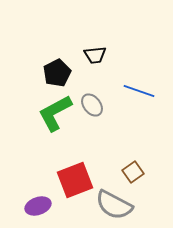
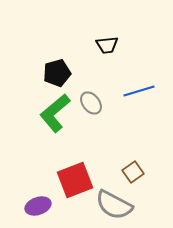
black trapezoid: moved 12 px right, 10 px up
black pentagon: rotated 12 degrees clockwise
blue line: rotated 36 degrees counterclockwise
gray ellipse: moved 1 px left, 2 px up
green L-shape: rotated 12 degrees counterclockwise
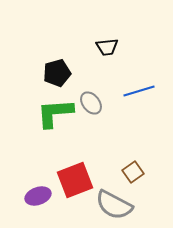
black trapezoid: moved 2 px down
green L-shape: rotated 36 degrees clockwise
purple ellipse: moved 10 px up
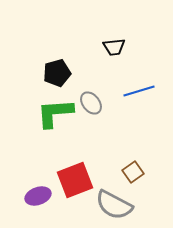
black trapezoid: moved 7 px right
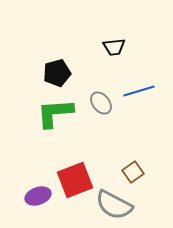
gray ellipse: moved 10 px right
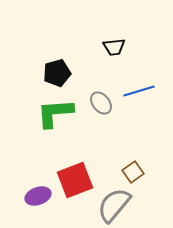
gray semicircle: rotated 102 degrees clockwise
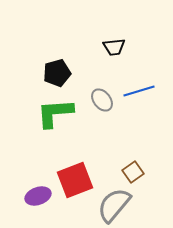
gray ellipse: moved 1 px right, 3 px up
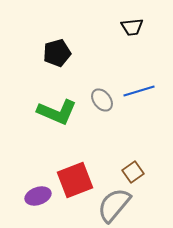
black trapezoid: moved 18 px right, 20 px up
black pentagon: moved 20 px up
green L-shape: moved 2 px right, 1 px up; rotated 153 degrees counterclockwise
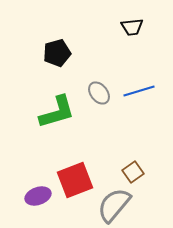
gray ellipse: moved 3 px left, 7 px up
green L-shape: rotated 39 degrees counterclockwise
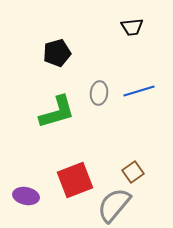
gray ellipse: rotated 45 degrees clockwise
purple ellipse: moved 12 px left; rotated 30 degrees clockwise
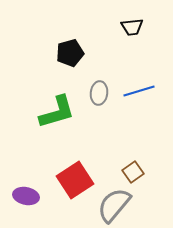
black pentagon: moved 13 px right
red square: rotated 12 degrees counterclockwise
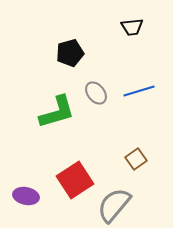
gray ellipse: moved 3 px left; rotated 45 degrees counterclockwise
brown square: moved 3 px right, 13 px up
